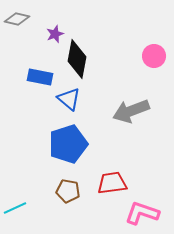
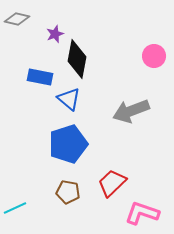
red trapezoid: rotated 36 degrees counterclockwise
brown pentagon: moved 1 px down
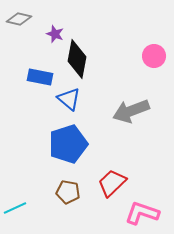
gray diamond: moved 2 px right
purple star: rotated 30 degrees counterclockwise
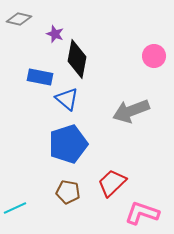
blue triangle: moved 2 px left
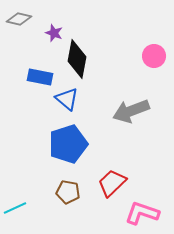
purple star: moved 1 px left, 1 px up
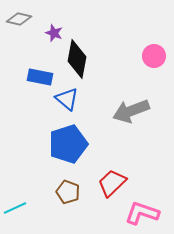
brown pentagon: rotated 10 degrees clockwise
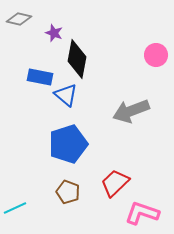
pink circle: moved 2 px right, 1 px up
blue triangle: moved 1 px left, 4 px up
red trapezoid: moved 3 px right
